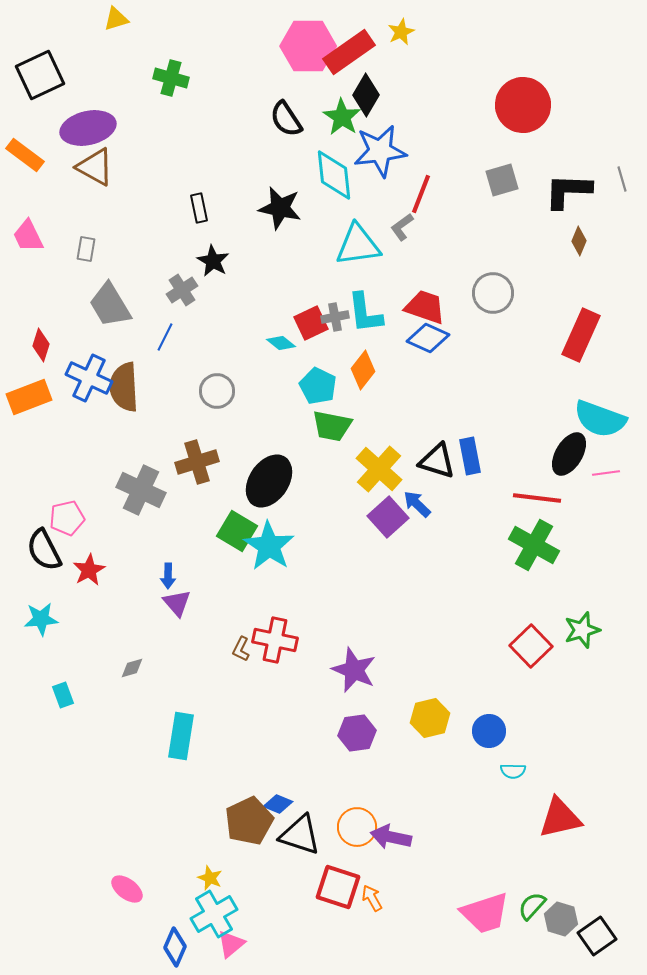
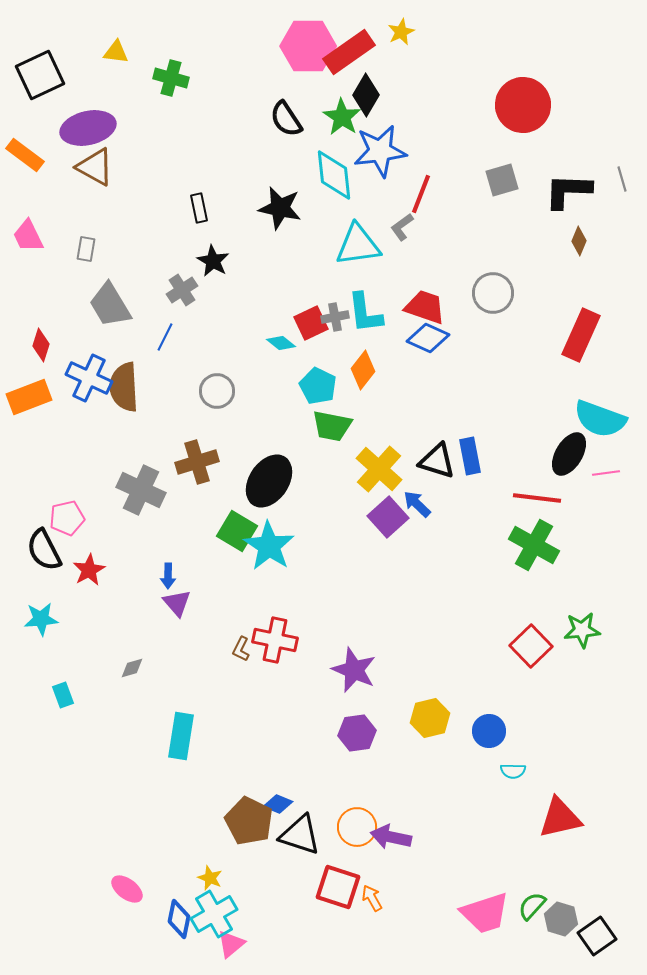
yellow triangle at (116, 19): moved 33 px down; rotated 24 degrees clockwise
green star at (582, 630): rotated 12 degrees clockwise
brown pentagon at (249, 821): rotated 21 degrees counterclockwise
blue diamond at (175, 947): moved 4 px right, 28 px up; rotated 12 degrees counterclockwise
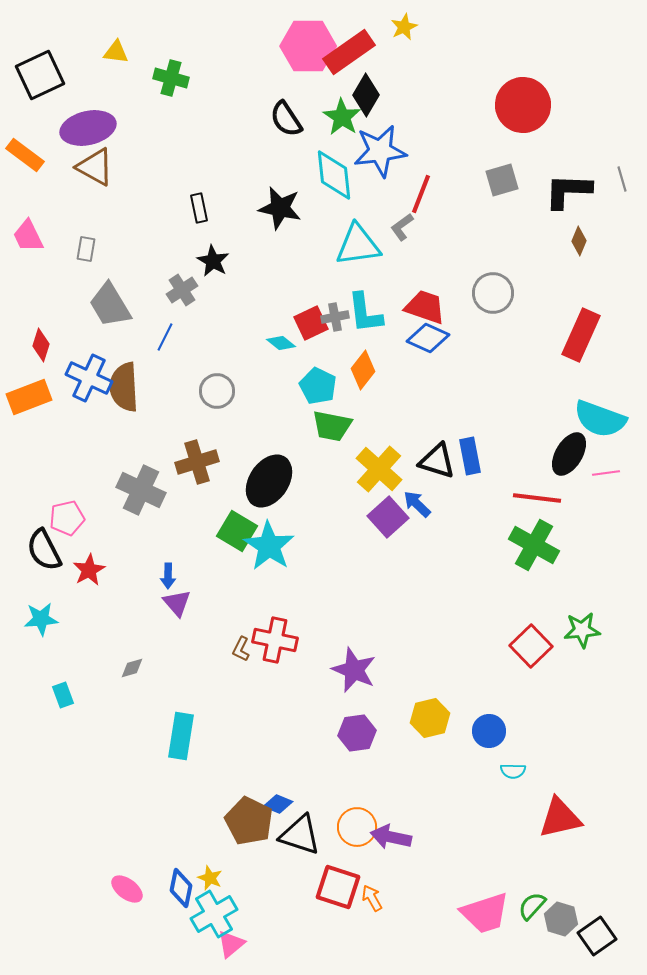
yellow star at (401, 32): moved 3 px right, 5 px up
blue diamond at (179, 919): moved 2 px right, 31 px up
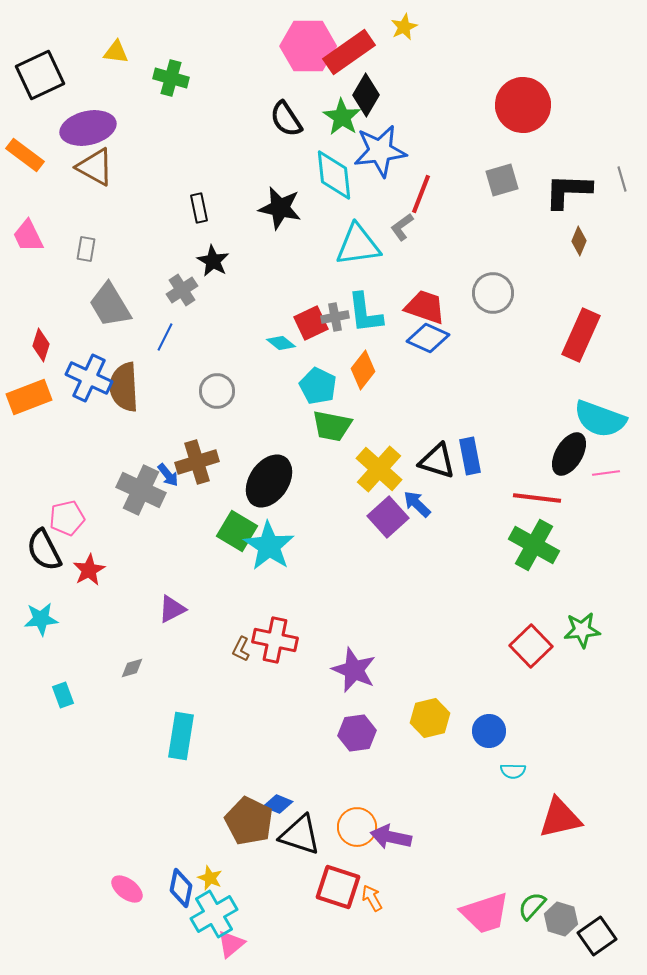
blue arrow at (168, 576): moved 101 px up; rotated 40 degrees counterclockwise
purple triangle at (177, 603): moved 5 px left, 6 px down; rotated 44 degrees clockwise
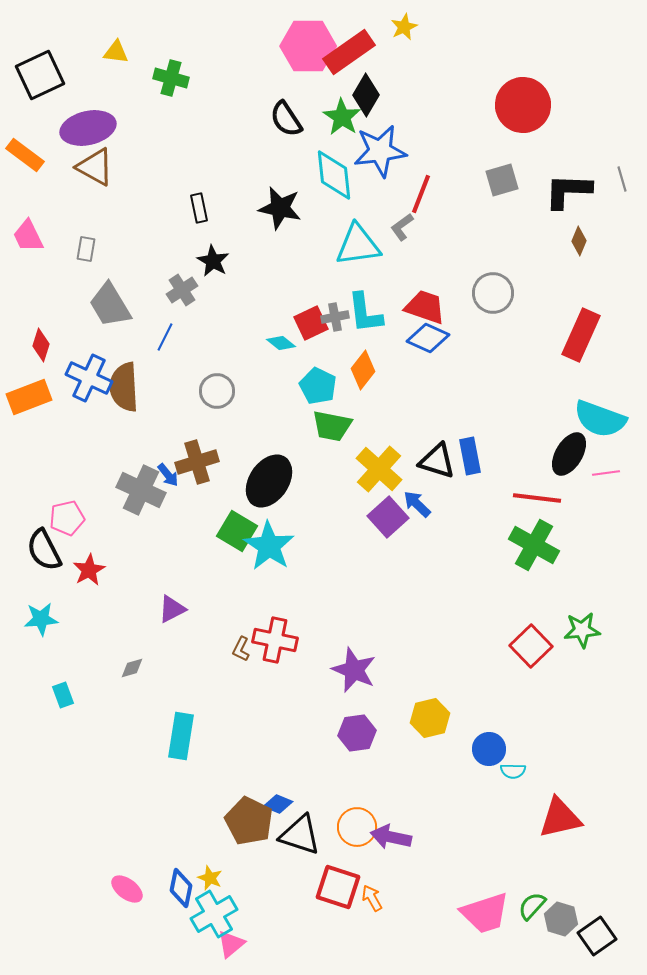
blue circle at (489, 731): moved 18 px down
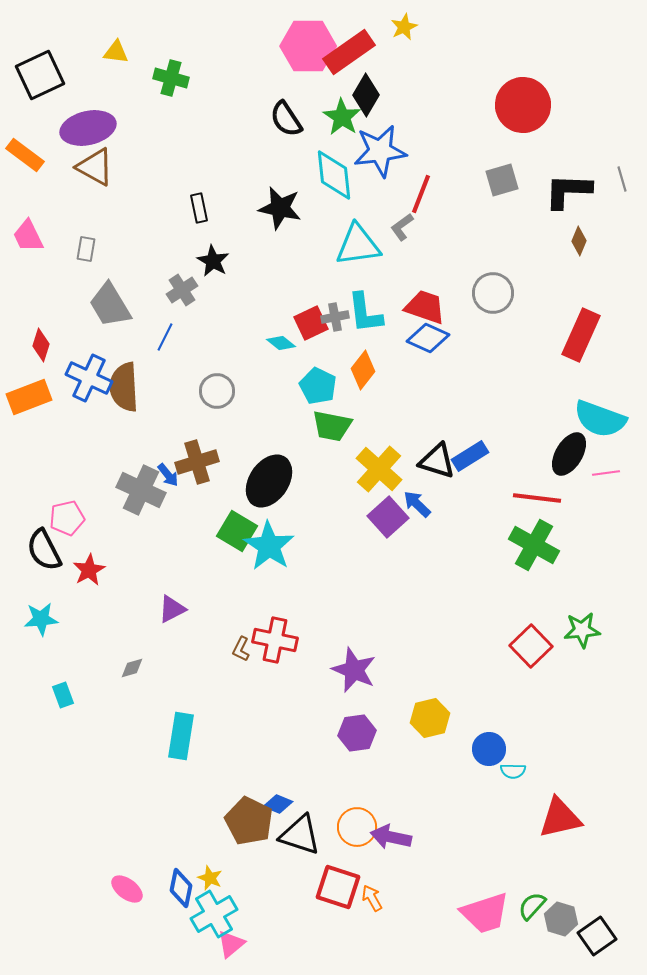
blue rectangle at (470, 456): rotated 69 degrees clockwise
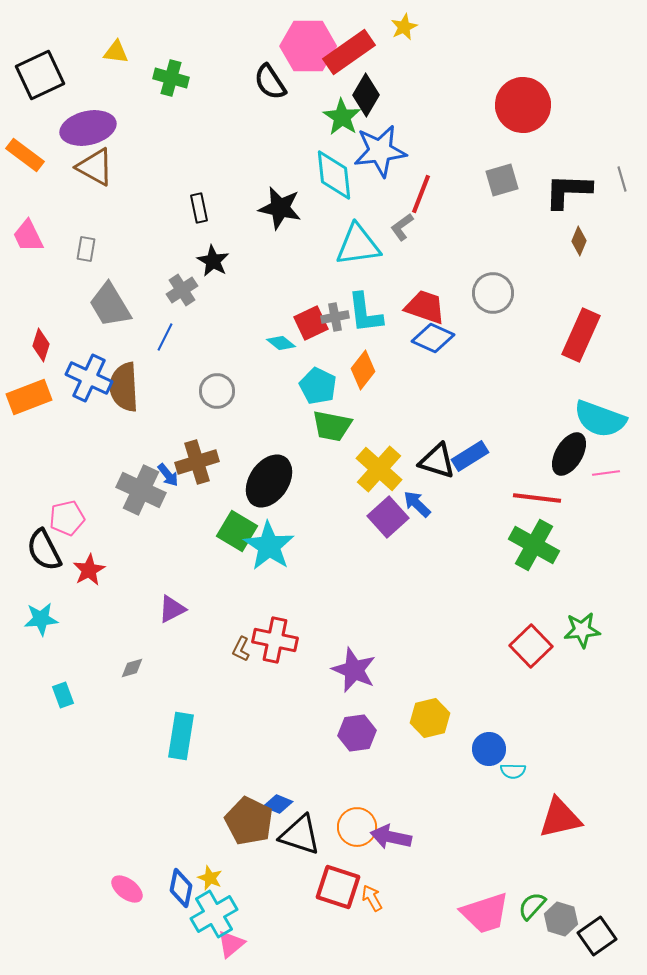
black semicircle at (286, 119): moved 16 px left, 37 px up
blue diamond at (428, 338): moved 5 px right
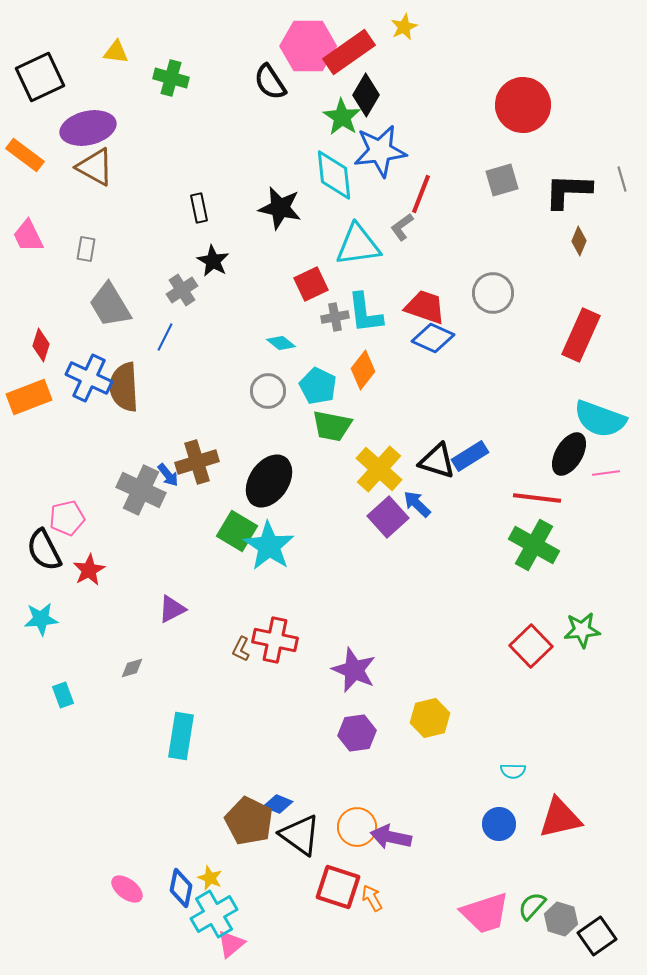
black square at (40, 75): moved 2 px down
red square at (311, 323): moved 39 px up
gray circle at (217, 391): moved 51 px right
blue circle at (489, 749): moved 10 px right, 75 px down
black triangle at (300, 835): rotated 18 degrees clockwise
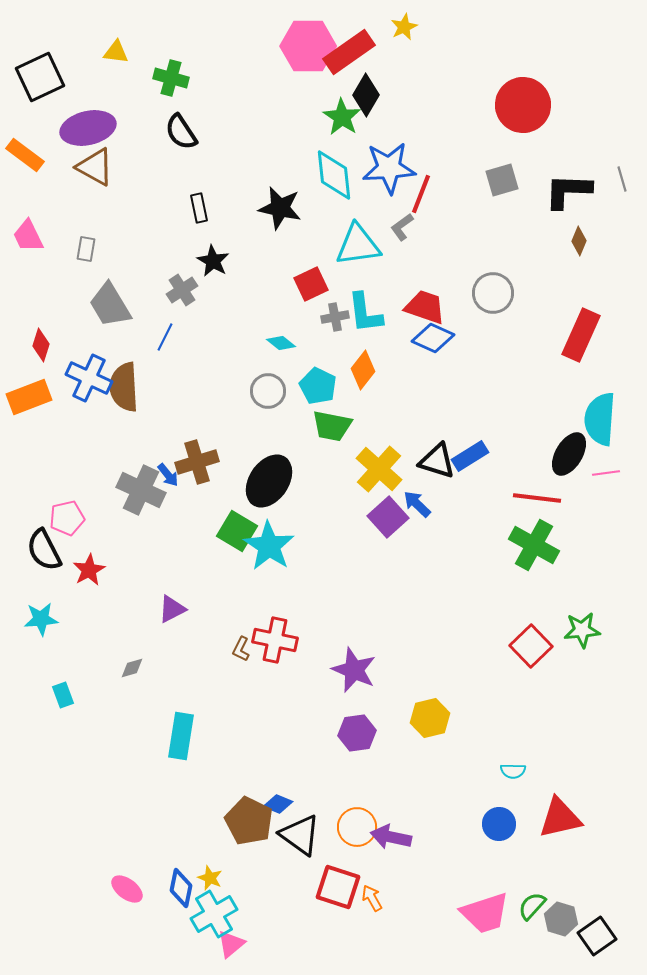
black semicircle at (270, 82): moved 89 px left, 50 px down
blue star at (380, 151): moved 9 px right, 17 px down; rotated 4 degrees clockwise
cyan semicircle at (600, 419): rotated 74 degrees clockwise
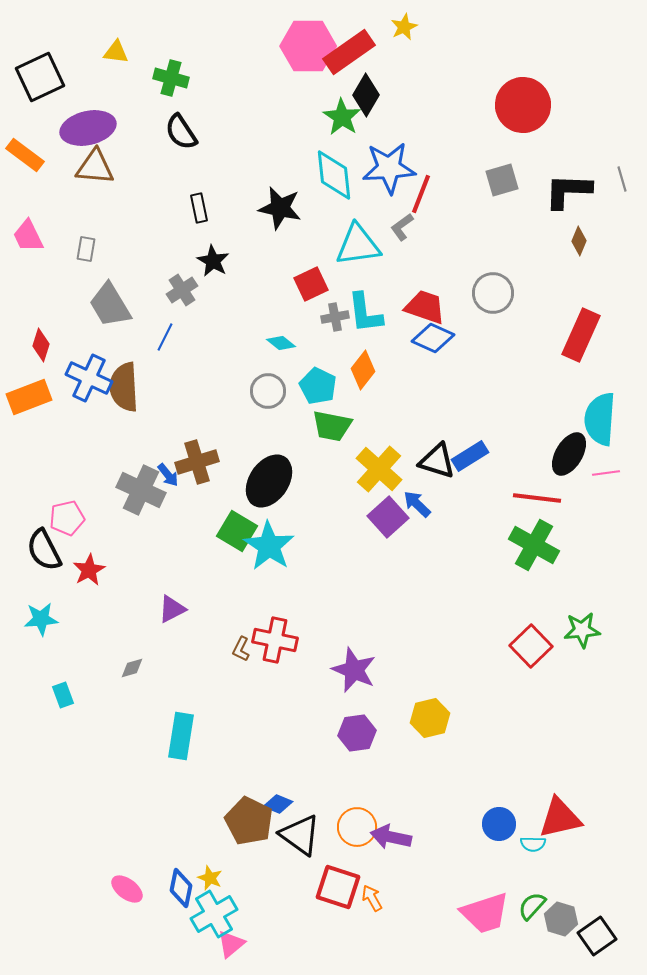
brown triangle at (95, 167): rotated 24 degrees counterclockwise
cyan semicircle at (513, 771): moved 20 px right, 73 px down
